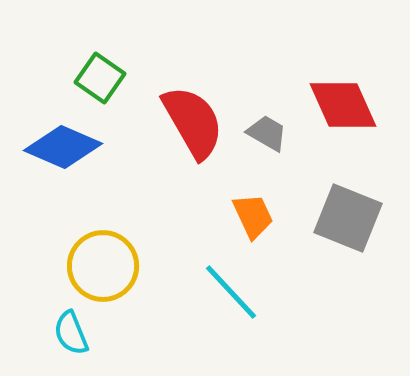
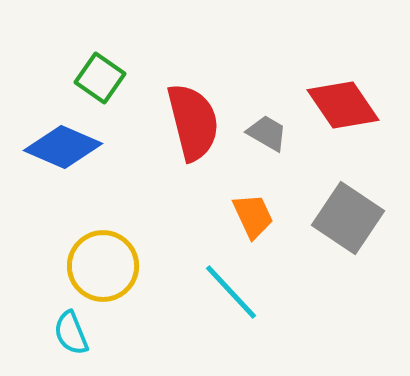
red diamond: rotated 10 degrees counterclockwise
red semicircle: rotated 16 degrees clockwise
gray square: rotated 12 degrees clockwise
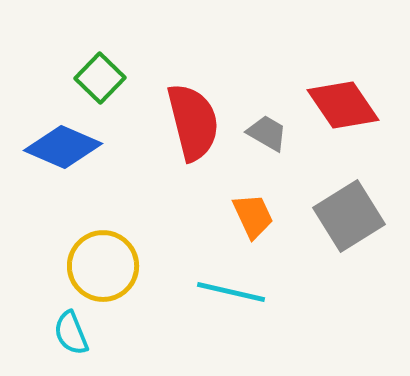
green square: rotated 9 degrees clockwise
gray square: moved 1 px right, 2 px up; rotated 24 degrees clockwise
cyan line: rotated 34 degrees counterclockwise
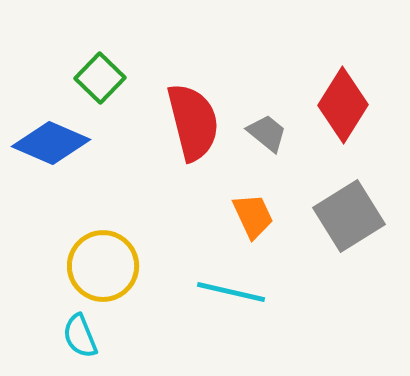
red diamond: rotated 66 degrees clockwise
gray trapezoid: rotated 9 degrees clockwise
blue diamond: moved 12 px left, 4 px up
cyan semicircle: moved 9 px right, 3 px down
